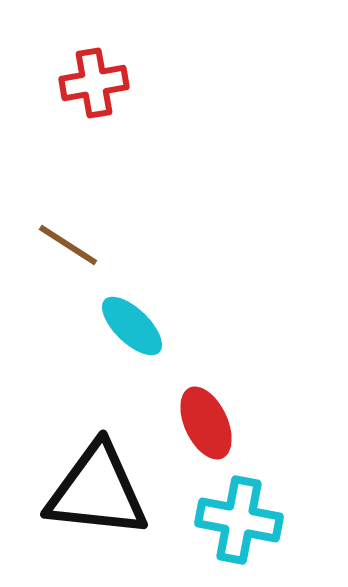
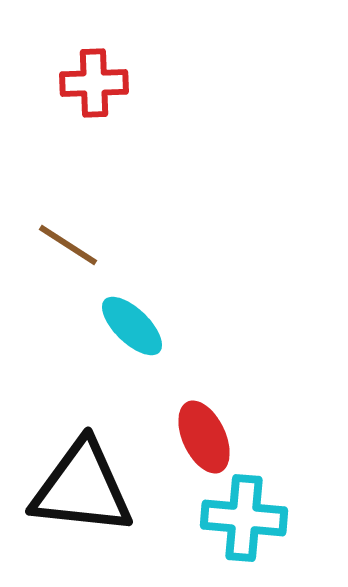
red cross: rotated 8 degrees clockwise
red ellipse: moved 2 px left, 14 px down
black triangle: moved 15 px left, 3 px up
cyan cross: moved 5 px right, 2 px up; rotated 6 degrees counterclockwise
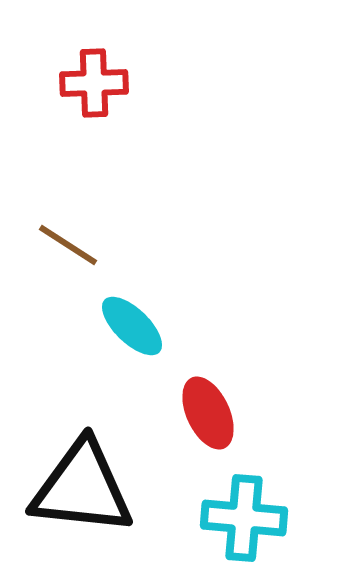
red ellipse: moved 4 px right, 24 px up
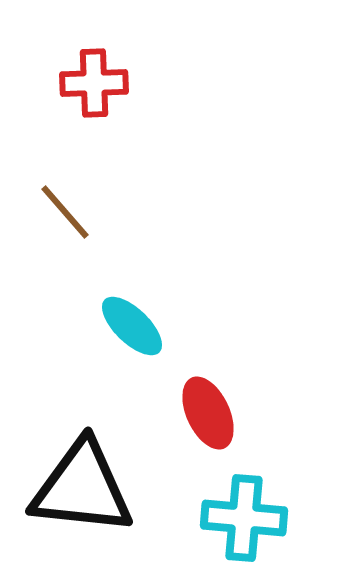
brown line: moved 3 px left, 33 px up; rotated 16 degrees clockwise
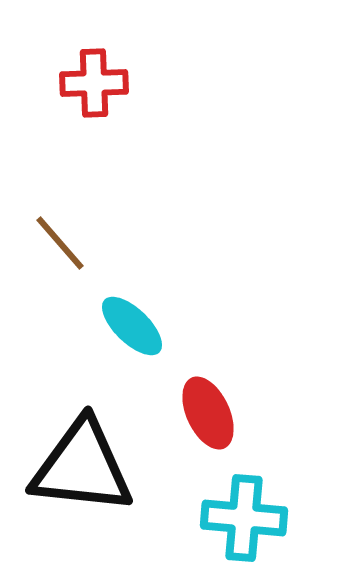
brown line: moved 5 px left, 31 px down
black triangle: moved 21 px up
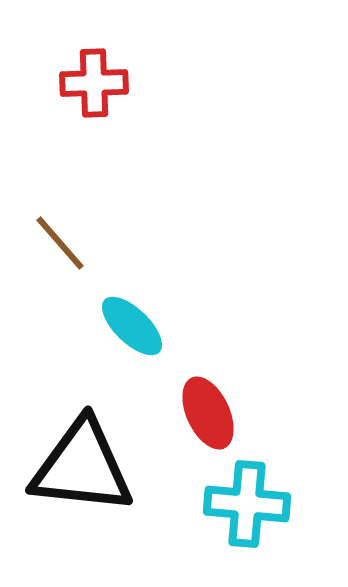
cyan cross: moved 3 px right, 14 px up
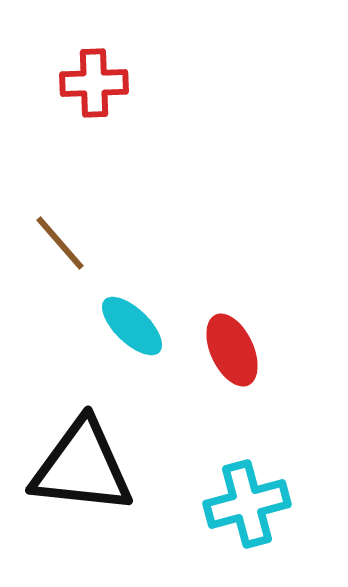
red ellipse: moved 24 px right, 63 px up
cyan cross: rotated 20 degrees counterclockwise
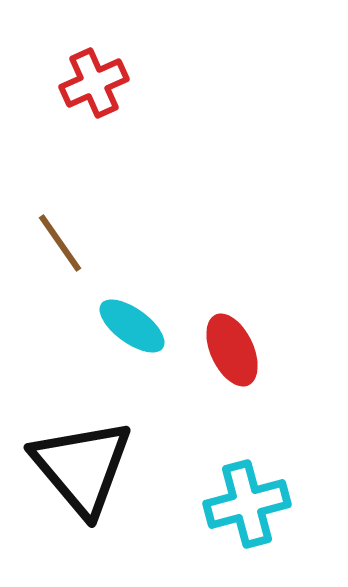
red cross: rotated 22 degrees counterclockwise
brown line: rotated 6 degrees clockwise
cyan ellipse: rotated 8 degrees counterclockwise
black triangle: rotated 44 degrees clockwise
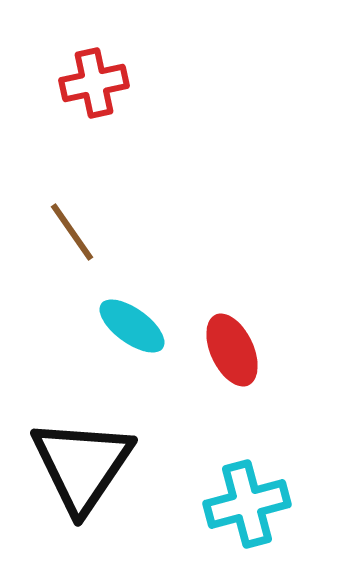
red cross: rotated 12 degrees clockwise
brown line: moved 12 px right, 11 px up
black triangle: moved 2 px up; rotated 14 degrees clockwise
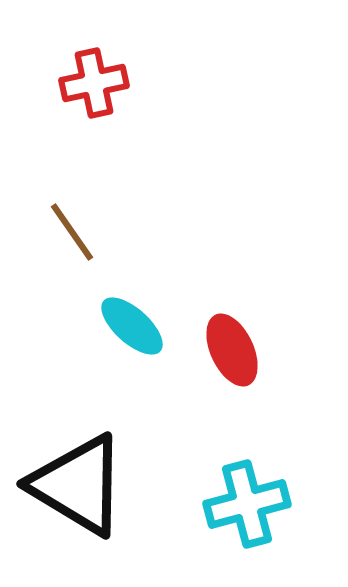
cyan ellipse: rotated 6 degrees clockwise
black triangle: moved 4 px left, 20 px down; rotated 33 degrees counterclockwise
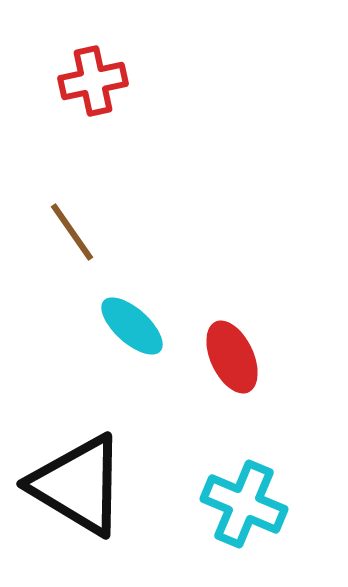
red cross: moved 1 px left, 2 px up
red ellipse: moved 7 px down
cyan cross: moved 3 px left; rotated 38 degrees clockwise
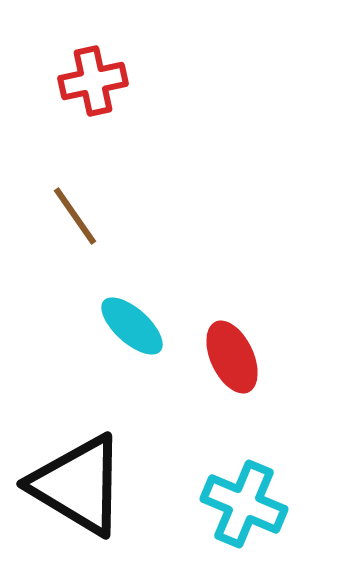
brown line: moved 3 px right, 16 px up
